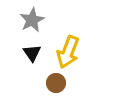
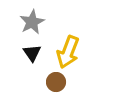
gray star: moved 2 px down
brown circle: moved 1 px up
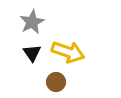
yellow arrow: rotated 92 degrees counterclockwise
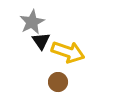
black triangle: moved 9 px right, 12 px up
brown circle: moved 2 px right
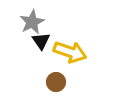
yellow arrow: moved 2 px right
brown circle: moved 2 px left
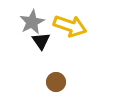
yellow arrow: moved 26 px up
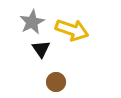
yellow arrow: moved 2 px right, 4 px down
black triangle: moved 8 px down
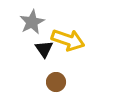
yellow arrow: moved 4 px left, 10 px down
black triangle: moved 3 px right
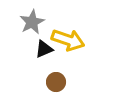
black triangle: rotated 42 degrees clockwise
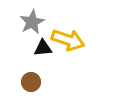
black triangle: moved 1 px left, 1 px up; rotated 18 degrees clockwise
brown circle: moved 25 px left
